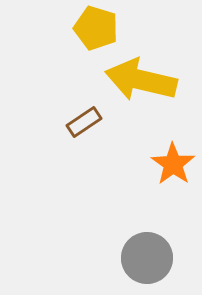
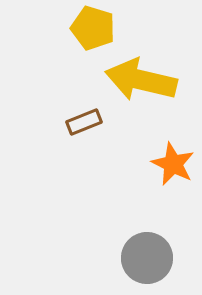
yellow pentagon: moved 3 px left
brown rectangle: rotated 12 degrees clockwise
orange star: rotated 9 degrees counterclockwise
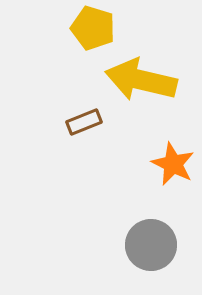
gray circle: moved 4 px right, 13 px up
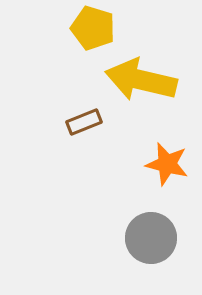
orange star: moved 6 px left; rotated 12 degrees counterclockwise
gray circle: moved 7 px up
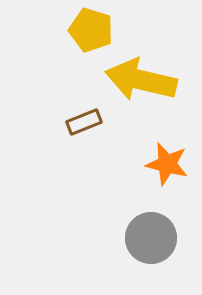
yellow pentagon: moved 2 px left, 2 px down
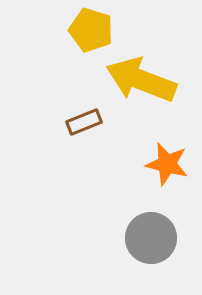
yellow arrow: rotated 8 degrees clockwise
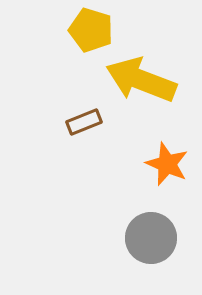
orange star: rotated 9 degrees clockwise
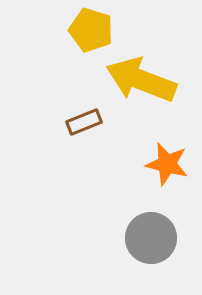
orange star: rotated 9 degrees counterclockwise
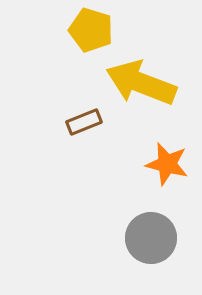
yellow arrow: moved 3 px down
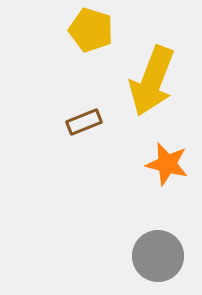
yellow arrow: moved 11 px right, 2 px up; rotated 90 degrees counterclockwise
gray circle: moved 7 px right, 18 px down
